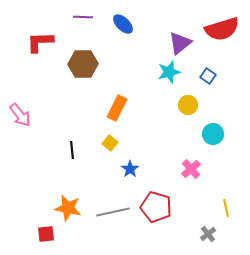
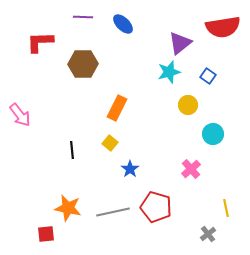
red semicircle: moved 1 px right, 2 px up; rotated 8 degrees clockwise
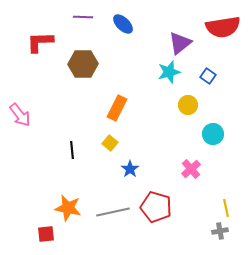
gray cross: moved 12 px right, 3 px up; rotated 28 degrees clockwise
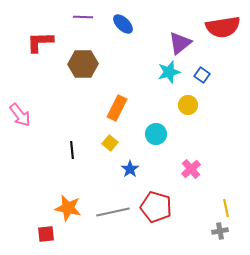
blue square: moved 6 px left, 1 px up
cyan circle: moved 57 px left
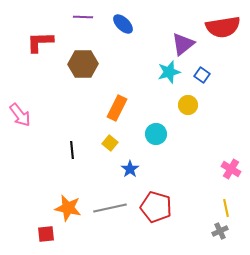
purple triangle: moved 3 px right, 1 px down
pink cross: moved 40 px right; rotated 18 degrees counterclockwise
gray line: moved 3 px left, 4 px up
gray cross: rotated 14 degrees counterclockwise
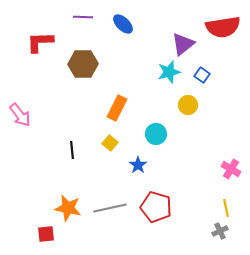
blue star: moved 8 px right, 4 px up
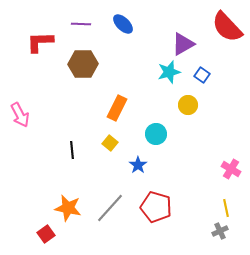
purple line: moved 2 px left, 7 px down
red semicircle: moved 4 px right; rotated 56 degrees clockwise
purple triangle: rotated 10 degrees clockwise
pink arrow: rotated 10 degrees clockwise
gray line: rotated 36 degrees counterclockwise
red square: rotated 30 degrees counterclockwise
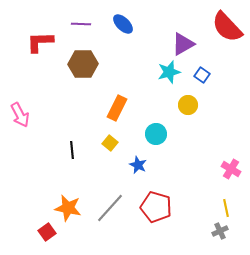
blue star: rotated 12 degrees counterclockwise
red square: moved 1 px right, 2 px up
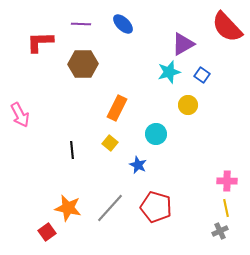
pink cross: moved 4 px left, 12 px down; rotated 30 degrees counterclockwise
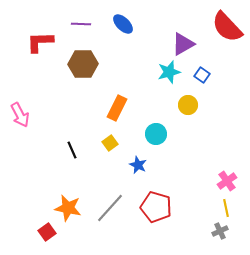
yellow square: rotated 14 degrees clockwise
black line: rotated 18 degrees counterclockwise
pink cross: rotated 36 degrees counterclockwise
